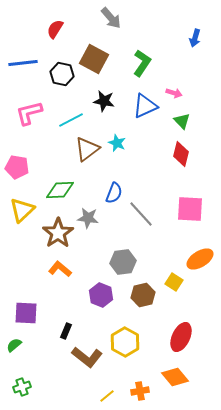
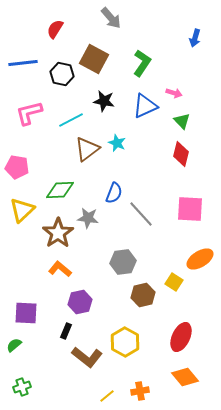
purple hexagon: moved 21 px left, 7 px down; rotated 25 degrees clockwise
orange diamond: moved 10 px right
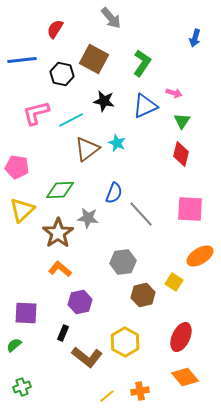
blue line: moved 1 px left, 3 px up
pink L-shape: moved 7 px right
green triangle: rotated 18 degrees clockwise
orange ellipse: moved 3 px up
black rectangle: moved 3 px left, 2 px down
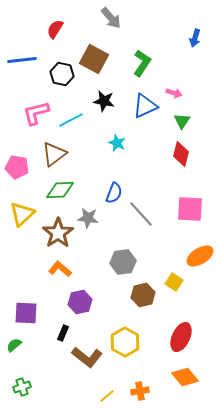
brown triangle: moved 33 px left, 5 px down
yellow triangle: moved 4 px down
